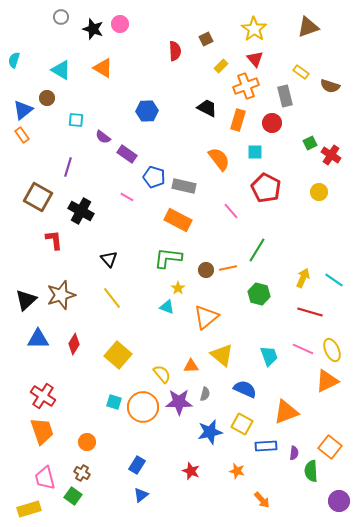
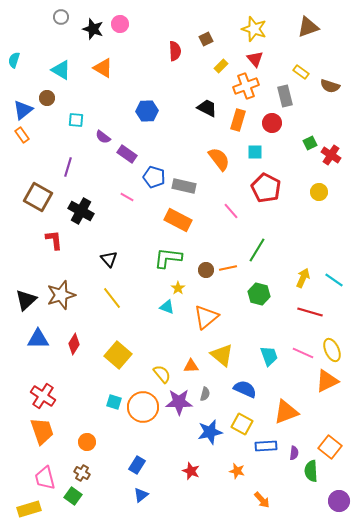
yellow star at (254, 29): rotated 15 degrees counterclockwise
pink line at (303, 349): moved 4 px down
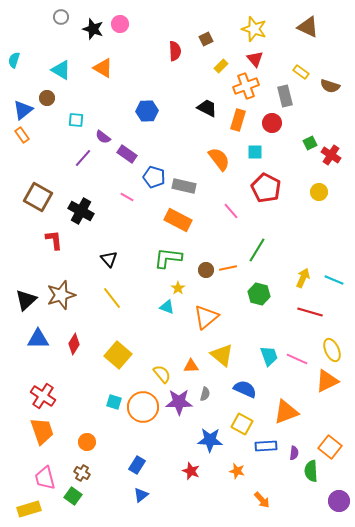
brown triangle at (308, 27): rotated 45 degrees clockwise
purple line at (68, 167): moved 15 px right, 9 px up; rotated 24 degrees clockwise
cyan line at (334, 280): rotated 12 degrees counterclockwise
pink line at (303, 353): moved 6 px left, 6 px down
blue star at (210, 432): moved 8 px down; rotated 15 degrees clockwise
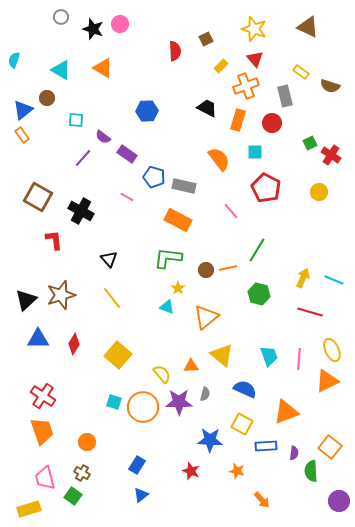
pink line at (297, 359): moved 2 px right; rotated 70 degrees clockwise
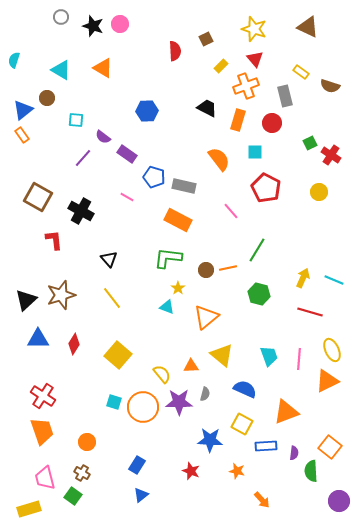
black star at (93, 29): moved 3 px up
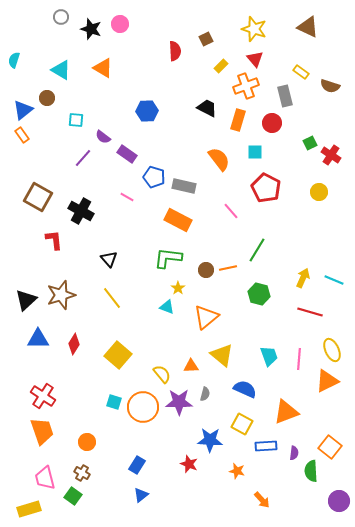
black star at (93, 26): moved 2 px left, 3 px down
red star at (191, 471): moved 2 px left, 7 px up
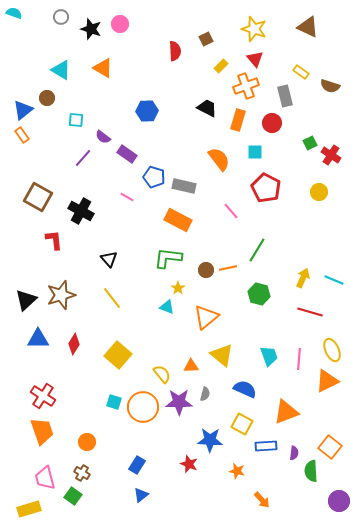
cyan semicircle at (14, 60): moved 47 px up; rotated 91 degrees clockwise
